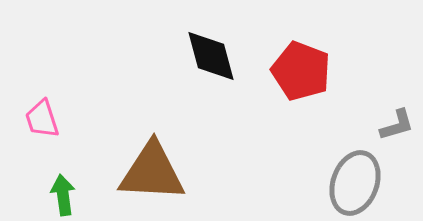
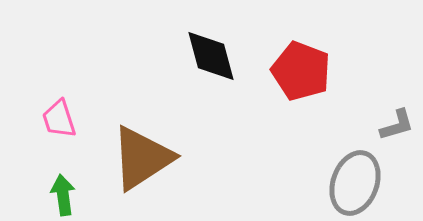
pink trapezoid: moved 17 px right
brown triangle: moved 10 px left, 14 px up; rotated 36 degrees counterclockwise
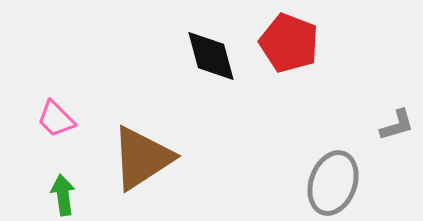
red pentagon: moved 12 px left, 28 px up
pink trapezoid: moved 3 px left; rotated 27 degrees counterclockwise
gray ellipse: moved 22 px left
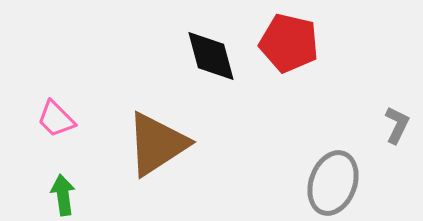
red pentagon: rotated 8 degrees counterclockwise
gray L-shape: rotated 48 degrees counterclockwise
brown triangle: moved 15 px right, 14 px up
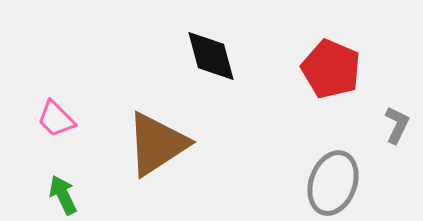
red pentagon: moved 42 px right, 26 px down; rotated 10 degrees clockwise
green arrow: rotated 18 degrees counterclockwise
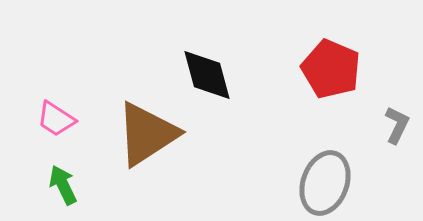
black diamond: moved 4 px left, 19 px down
pink trapezoid: rotated 12 degrees counterclockwise
brown triangle: moved 10 px left, 10 px up
gray ellipse: moved 8 px left
green arrow: moved 10 px up
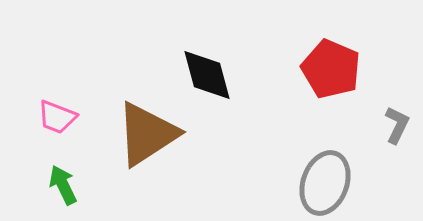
pink trapezoid: moved 1 px right, 2 px up; rotated 12 degrees counterclockwise
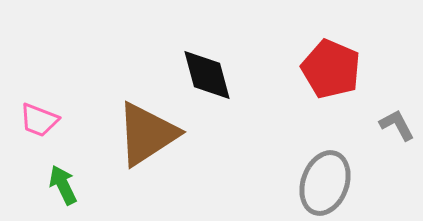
pink trapezoid: moved 18 px left, 3 px down
gray L-shape: rotated 54 degrees counterclockwise
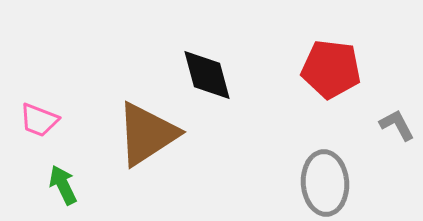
red pentagon: rotated 16 degrees counterclockwise
gray ellipse: rotated 24 degrees counterclockwise
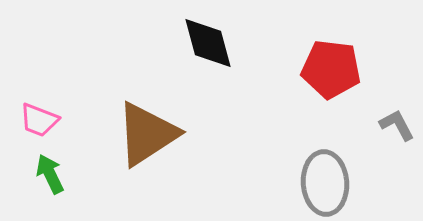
black diamond: moved 1 px right, 32 px up
green arrow: moved 13 px left, 11 px up
